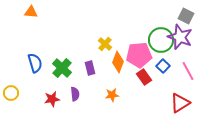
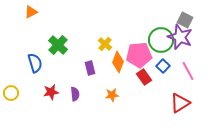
orange triangle: rotated 32 degrees counterclockwise
gray square: moved 1 px left, 4 px down
green cross: moved 4 px left, 23 px up
red star: moved 1 px left, 7 px up
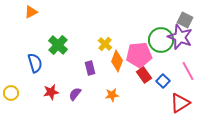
orange diamond: moved 1 px left, 1 px up
blue square: moved 15 px down
red rectangle: moved 2 px up
purple semicircle: rotated 136 degrees counterclockwise
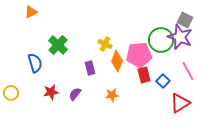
yellow cross: rotated 16 degrees counterclockwise
red rectangle: rotated 21 degrees clockwise
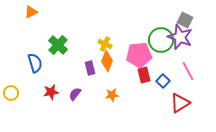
orange diamond: moved 10 px left
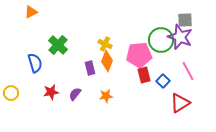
gray square: rotated 28 degrees counterclockwise
orange star: moved 6 px left, 1 px down
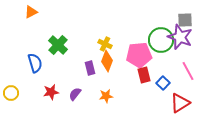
blue square: moved 2 px down
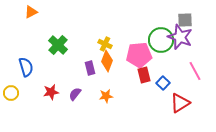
blue semicircle: moved 9 px left, 4 px down
pink line: moved 7 px right
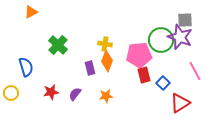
yellow cross: rotated 16 degrees counterclockwise
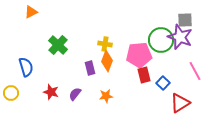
red star: rotated 28 degrees clockwise
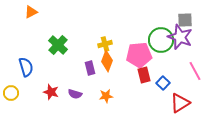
yellow cross: rotated 24 degrees counterclockwise
purple semicircle: rotated 112 degrees counterclockwise
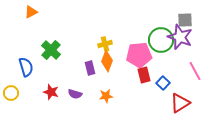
green cross: moved 7 px left, 5 px down
